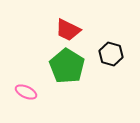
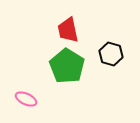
red trapezoid: rotated 52 degrees clockwise
pink ellipse: moved 7 px down
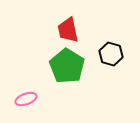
pink ellipse: rotated 45 degrees counterclockwise
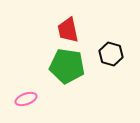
green pentagon: rotated 24 degrees counterclockwise
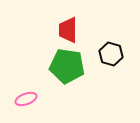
red trapezoid: rotated 12 degrees clockwise
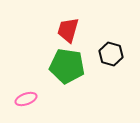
red trapezoid: rotated 16 degrees clockwise
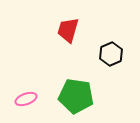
black hexagon: rotated 20 degrees clockwise
green pentagon: moved 9 px right, 30 px down
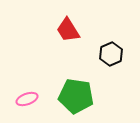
red trapezoid: rotated 48 degrees counterclockwise
pink ellipse: moved 1 px right
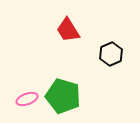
green pentagon: moved 13 px left; rotated 8 degrees clockwise
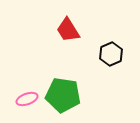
green pentagon: moved 1 px up; rotated 8 degrees counterclockwise
